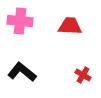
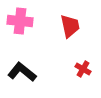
red trapezoid: rotated 75 degrees clockwise
red cross: moved 6 px up
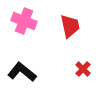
pink cross: moved 4 px right; rotated 15 degrees clockwise
red cross: rotated 14 degrees clockwise
